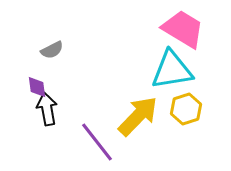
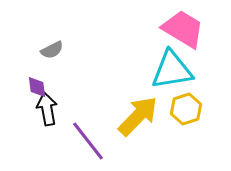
purple line: moved 9 px left, 1 px up
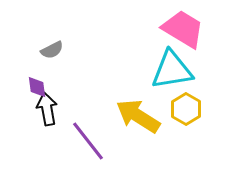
yellow hexagon: rotated 12 degrees counterclockwise
yellow arrow: rotated 102 degrees counterclockwise
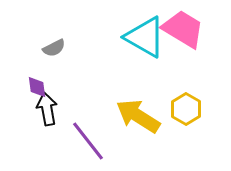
gray semicircle: moved 2 px right, 2 px up
cyan triangle: moved 27 px left, 33 px up; rotated 39 degrees clockwise
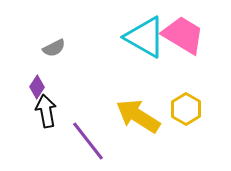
pink trapezoid: moved 6 px down
purple diamond: rotated 40 degrees clockwise
black arrow: moved 1 px left, 2 px down
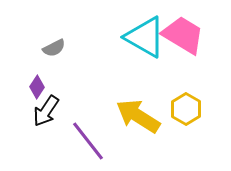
black arrow: rotated 136 degrees counterclockwise
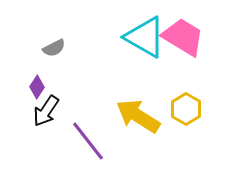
pink trapezoid: moved 2 px down
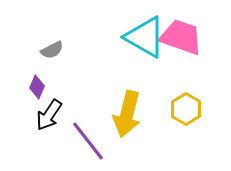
pink trapezoid: moved 2 px left; rotated 12 degrees counterclockwise
gray semicircle: moved 2 px left, 2 px down
purple diamond: rotated 10 degrees counterclockwise
black arrow: moved 3 px right, 4 px down
yellow arrow: moved 11 px left, 2 px up; rotated 108 degrees counterclockwise
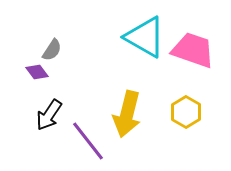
pink trapezoid: moved 12 px right, 13 px down
gray semicircle: rotated 30 degrees counterclockwise
purple diamond: moved 15 px up; rotated 60 degrees counterclockwise
yellow hexagon: moved 3 px down
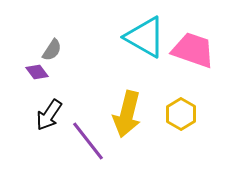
yellow hexagon: moved 5 px left, 2 px down
